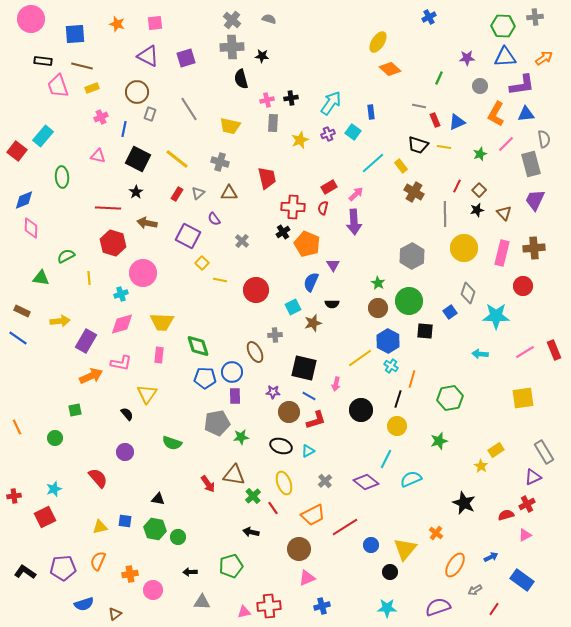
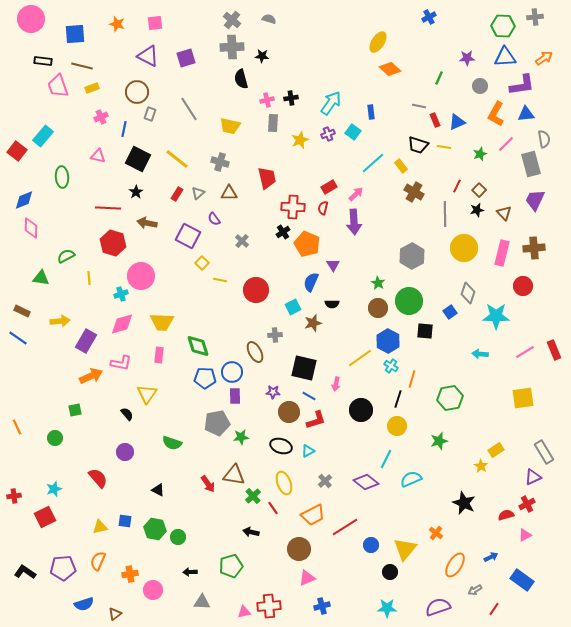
pink circle at (143, 273): moved 2 px left, 3 px down
black triangle at (158, 499): moved 9 px up; rotated 16 degrees clockwise
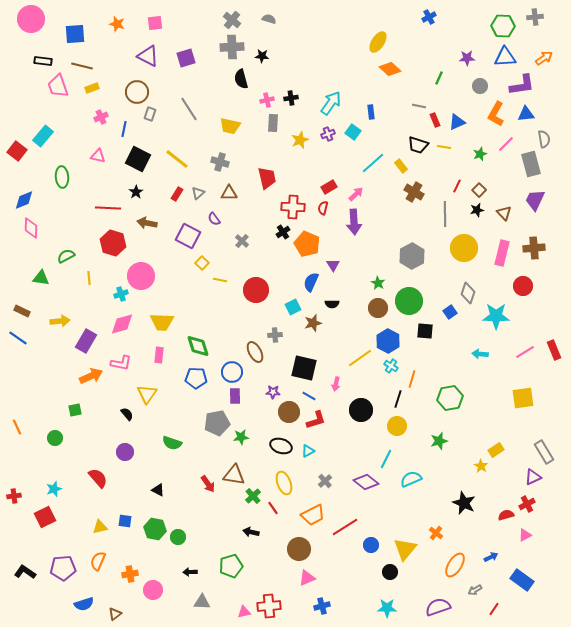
blue pentagon at (205, 378): moved 9 px left
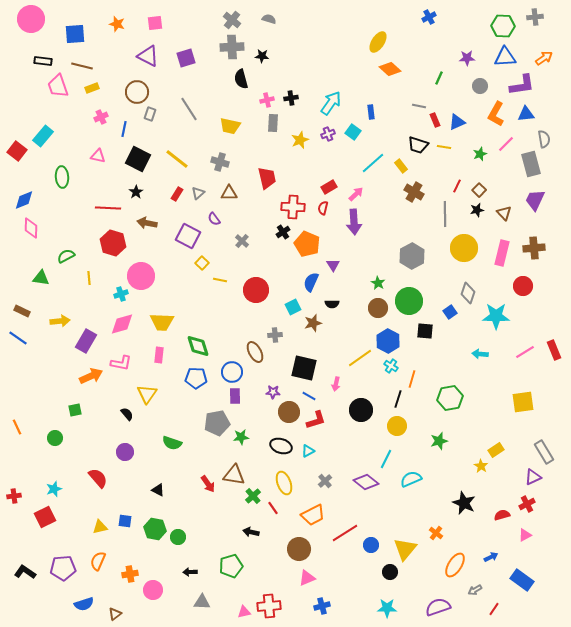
yellow square at (523, 398): moved 4 px down
red semicircle at (506, 515): moved 4 px left
red line at (345, 527): moved 6 px down
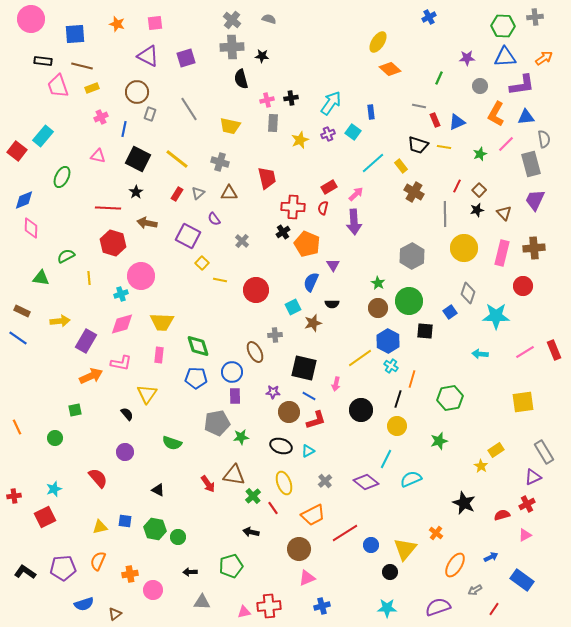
blue triangle at (526, 114): moved 3 px down
green ellipse at (62, 177): rotated 30 degrees clockwise
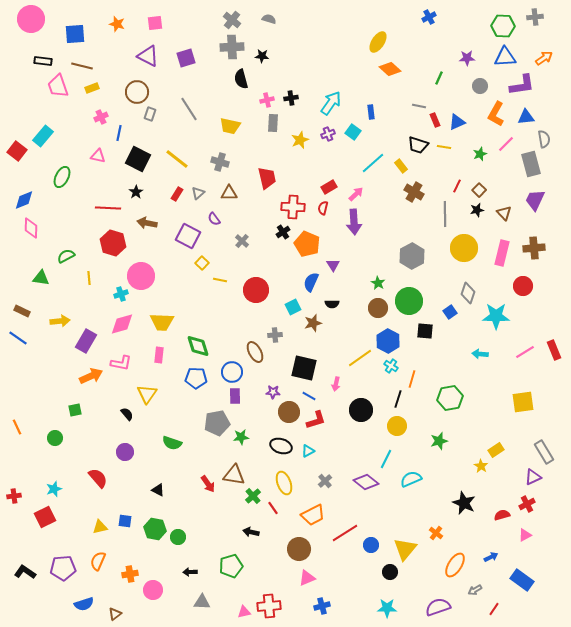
blue line at (124, 129): moved 5 px left, 4 px down
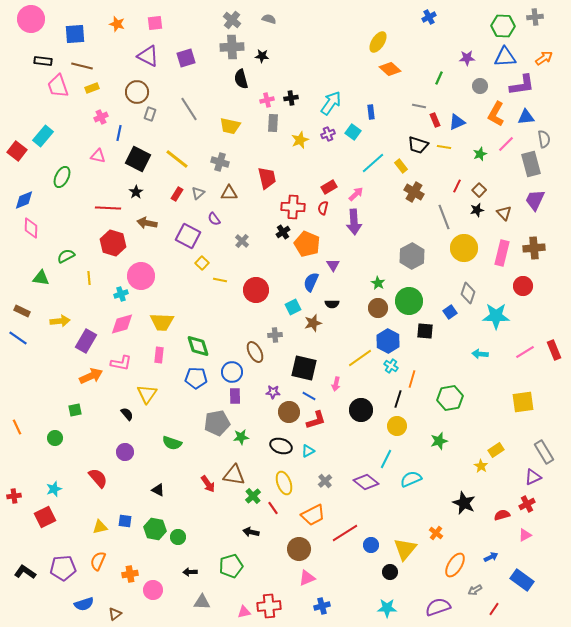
gray line at (445, 214): moved 1 px left, 3 px down; rotated 20 degrees counterclockwise
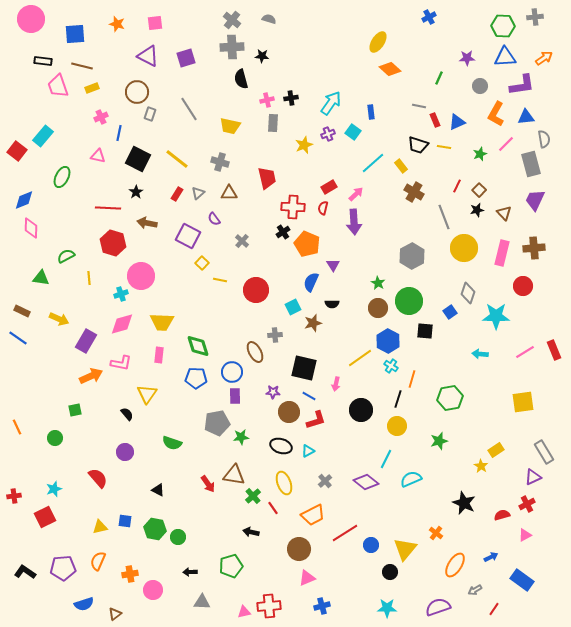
yellow star at (300, 140): moved 4 px right, 5 px down
yellow arrow at (60, 321): moved 1 px left, 2 px up; rotated 30 degrees clockwise
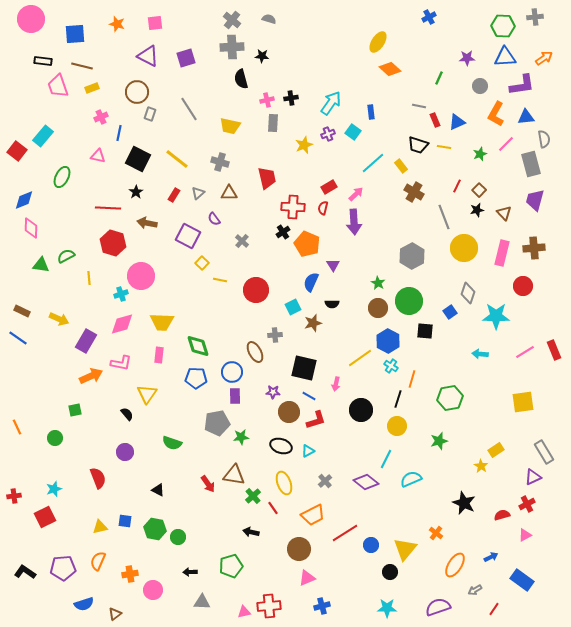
red rectangle at (177, 194): moved 3 px left, 1 px down
purple trapezoid at (535, 200): rotated 10 degrees counterclockwise
green triangle at (41, 278): moved 13 px up
red semicircle at (98, 478): rotated 20 degrees clockwise
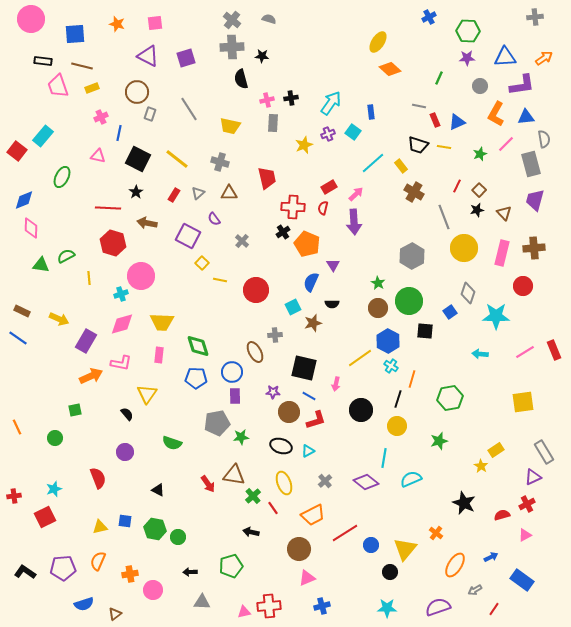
green hexagon at (503, 26): moved 35 px left, 5 px down
cyan line at (386, 459): moved 2 px left, 1 px up; rotated 18 degrees counterclockwise
